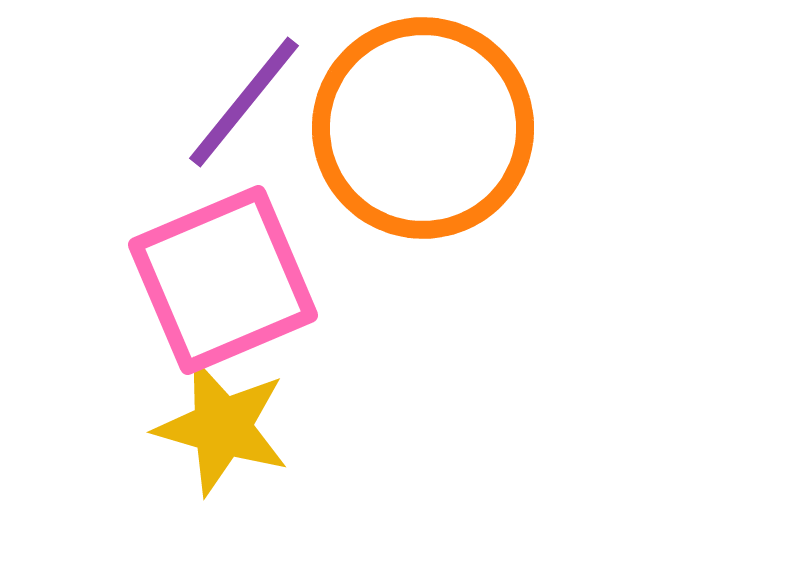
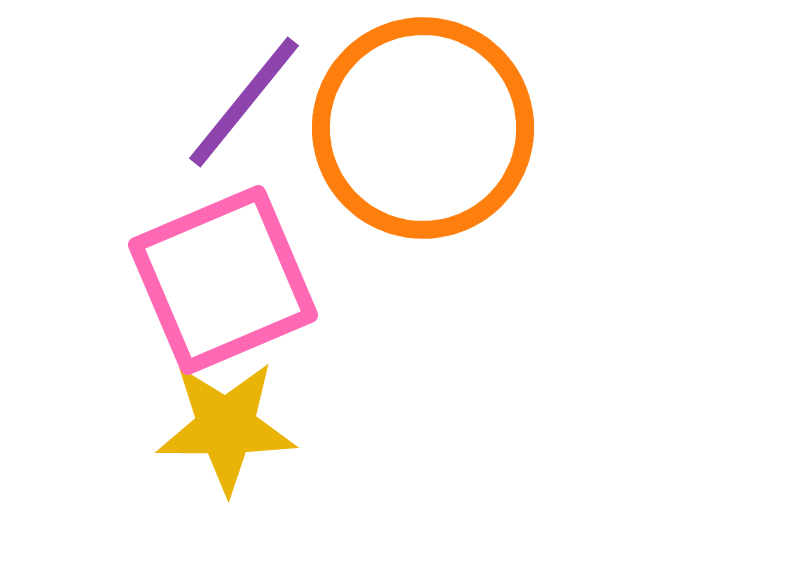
yellow star: moved 4 px right; rotated 16 degrees counterclockwise
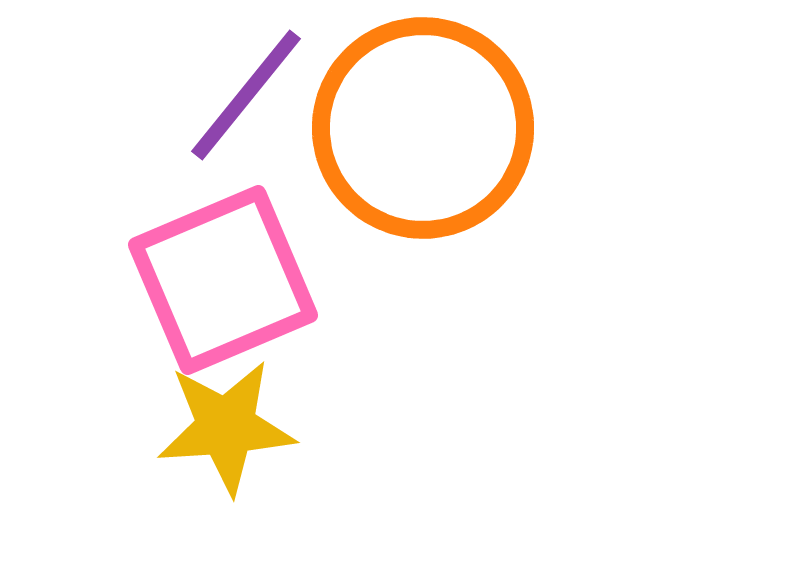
purple line: moved 2 px right, 7 px up
yellow star: rotated 4 degrees counterclockwise
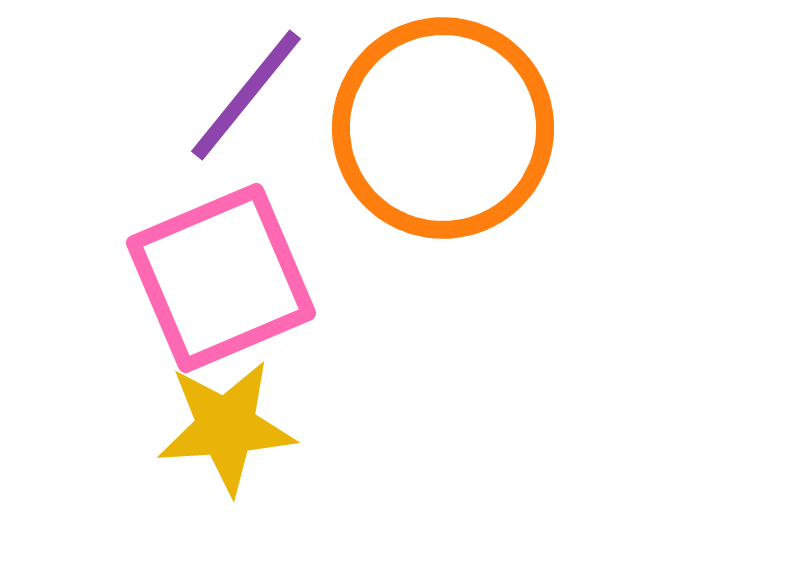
orange circle: moved 20 px right
pink square: moved 2 px left, 2 px up
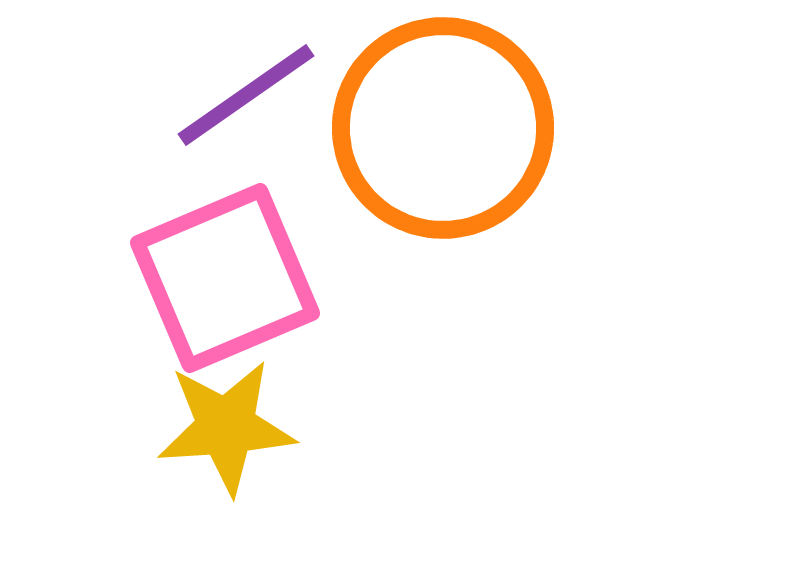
purple line: rotated 16 degrees clockwise
pink square: moved 4 px right
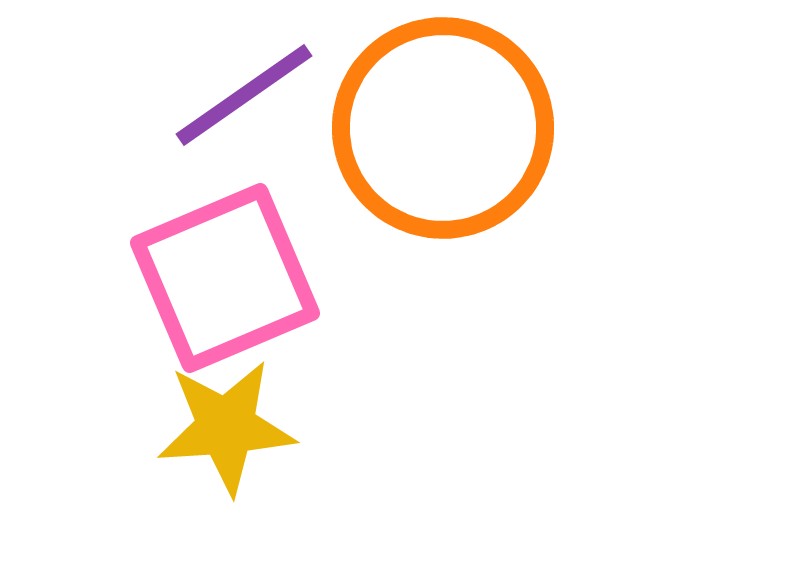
purple line: moved 2 px left
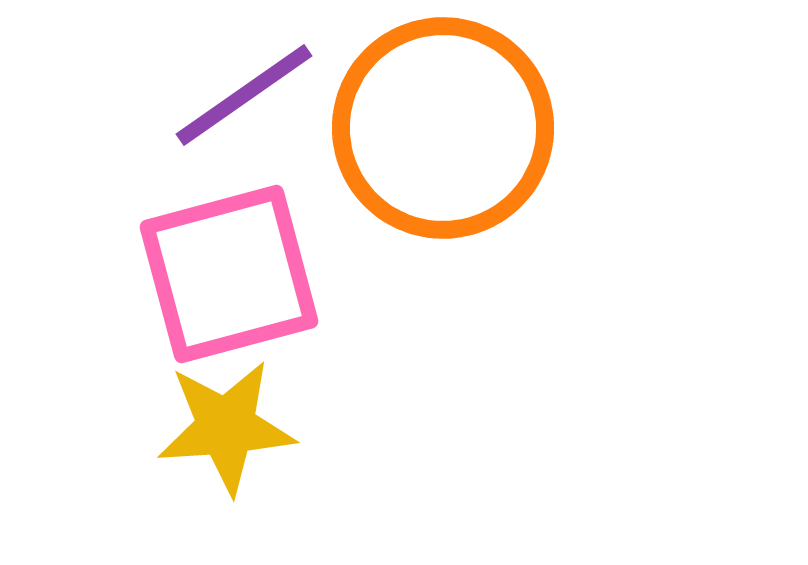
pink square: moved 4 px right, 4 px up; rotated 8 degrees clockwise
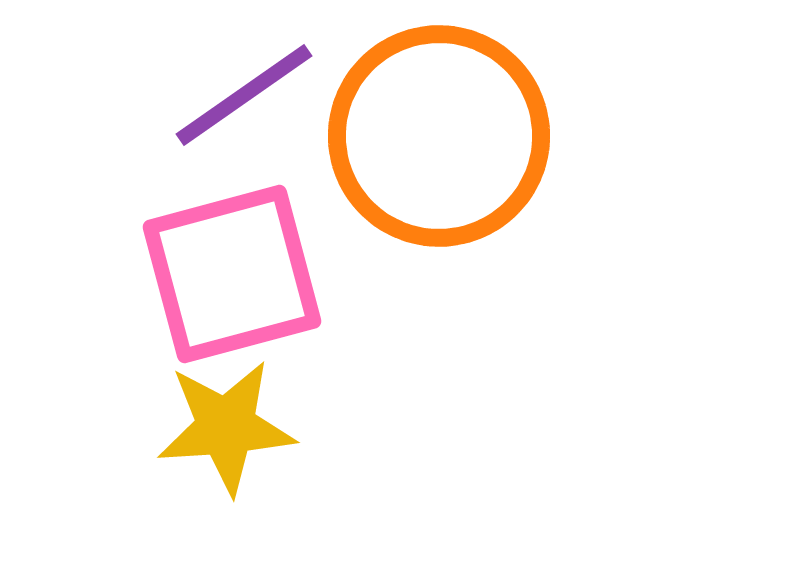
orange circle: moved 4 px left, 8 px down
pink square: moved 3 px right
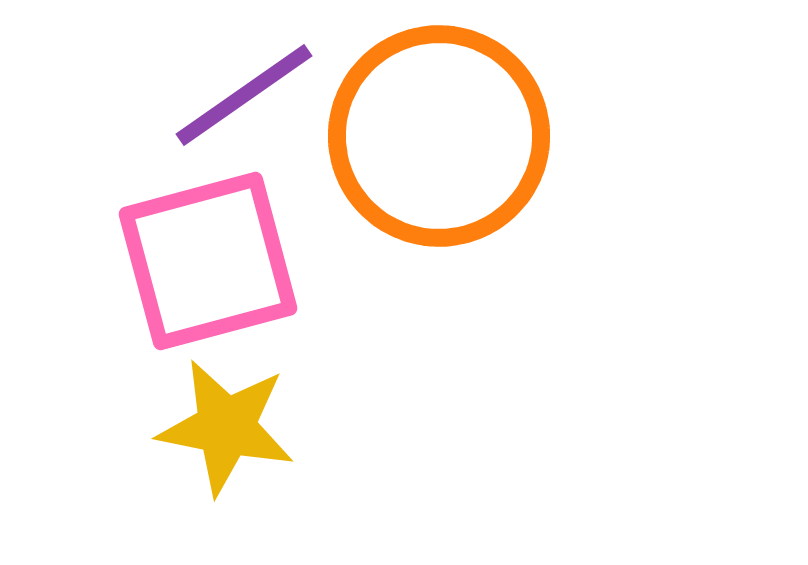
pink square: moved 24 px left, 13 px up
yellow star: rotated 15 degrees clockwise
